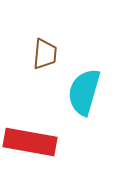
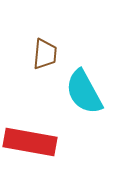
cyan semicircle: rotated 45 degrees counterclockwise
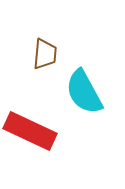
red rectangle: moved 11 px up; rotated 15 degrees clockwise
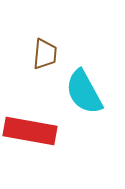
red rectangle: rotated 15 degrees counterclockwise
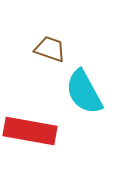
brown trapezoid: moved 5 px right, 5 px up; rotated 76 degrees counterclockwise
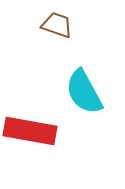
brown trapezoid: moved 7 px right, 24 px up
